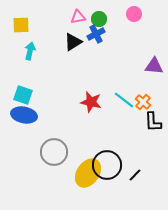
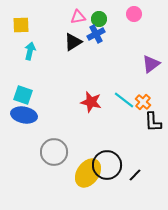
purple triangle: moved 3 px left, 2 px up; rotated 42 degrees counterclockwise
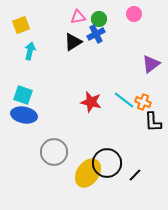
yellow square: rotated 18 degrees counterclockwise
orange cross: rotated 21 degrees counterclockwise
black circle: moved 2 px up
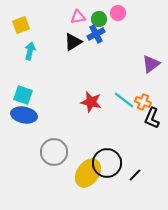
pink circle: moved 16 px left, 1 px up
black L-shape: moved 1 px left, 4 px up; rotated 25 degrees clockwise
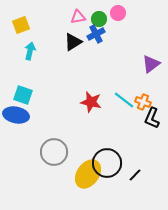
blue ellipse: moved 8 px left
yellow ellipse: moved 1 px down
